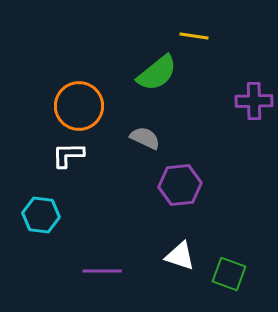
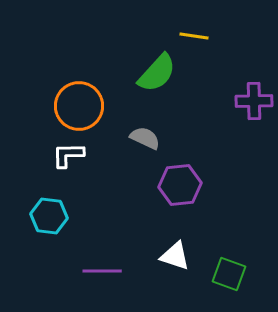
green semicircle: rotated 9 degrees counterclockwise
cyan hexagon: moved 8 px right, 1 px down
white triangle: moved 5 px left
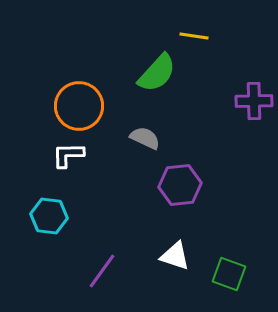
purple line: rotated 54 degrees counterclockwise
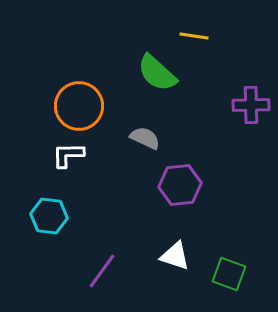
green semicircle: rotated 90 degrees clockwise
purple cross: moved 3 px left, 4 px down
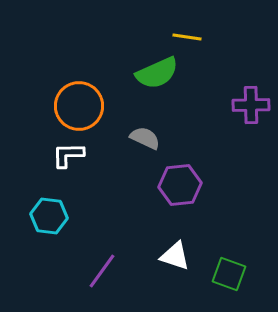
yellow line: moved 7 px left, 1 px down
green semicircle: rotated 66 degrees counterclockwise
